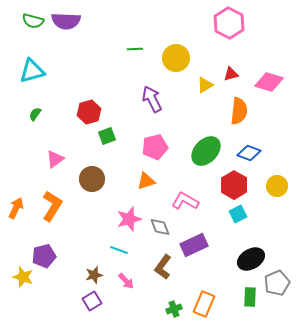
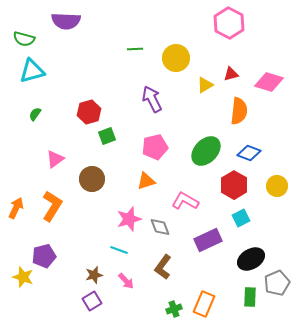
green semicircle at (33, 21): moved 9 px left, 18 px down
cyan square at (238, 214): moved 3 px right, 4 px down
purple rectangle at (194, 245): moved 14 px right, 5 px up
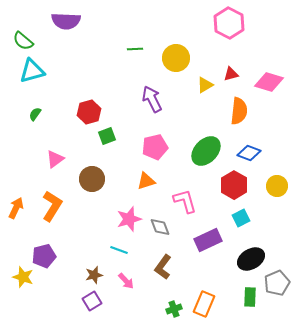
green semicircle at (24, 39): moved 1 px left, 2 px down; rotated 25 degrees clockwise
pink L-shape at (185, 201): rotated 44 degrees clockwise
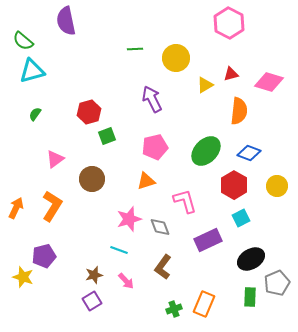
purple semicircle at (66, 21): rotated 76 degrees clockwise
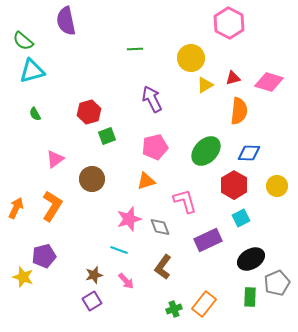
yellow circle at (176, 58): moved 15 px right
red triangle at (231, 74): moved 2 px right, 4 px down
green semicircle at (35, 114): rotated 64 degrees counterclockwise
blue diamond at (249, 153): rotated 20 degrees counterclockwise
orange rectangle at (204, 304): rotated 15 degrees clockwise
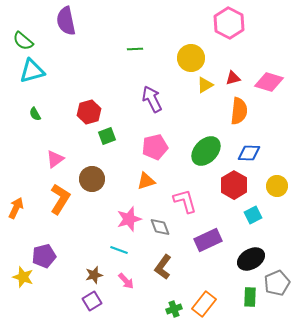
orange L-shape at (52, 206): moved 8 px right, 7 px up
cyan square at (241, 218): moved 12 px right, 3 px up
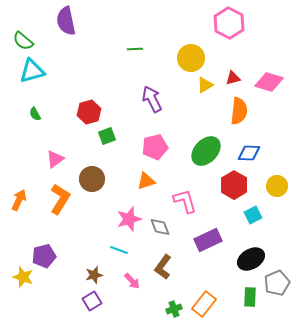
orange arrow at (16, 208): moved 3 px right, 8 px up
pink arrow at (126, 281): moved 6 px right
